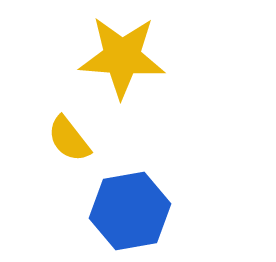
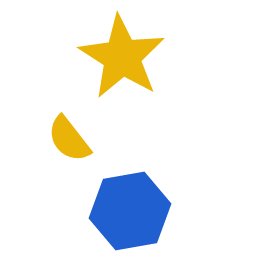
yellow star: rotated 28 degrees clockwise
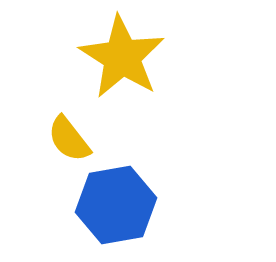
blue hexagon: moved 14 px left, 6 px up
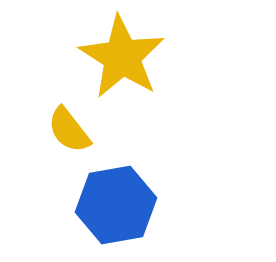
yellow semicircle: moved 9 px up
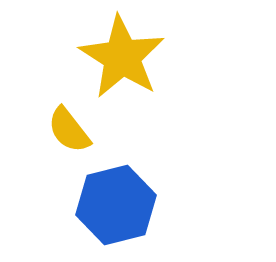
blue hexagon: rotated 4 degrees counterclockwise
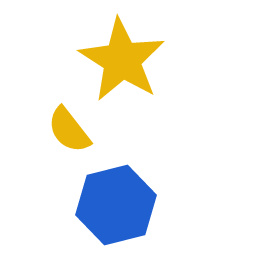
yellow star: moved 3 px down
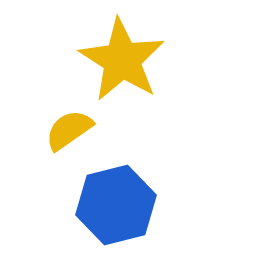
yellow semicircle: rotated 93 degrees clockwise
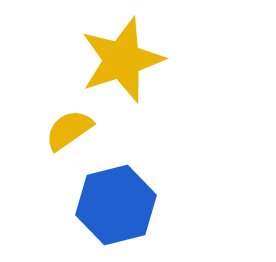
yellow star: rotated 22 degrees clockwise
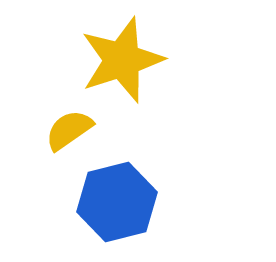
blue hexagon: moved 1 px right, 3 px up
